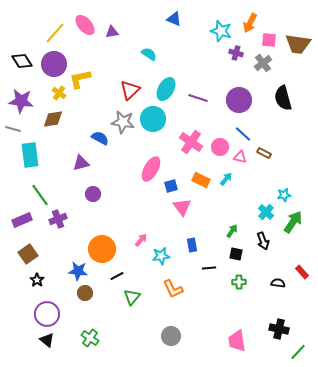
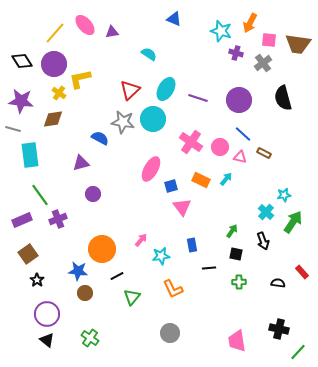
gray circle at (171, 336): moved 1 px left, 3 px up
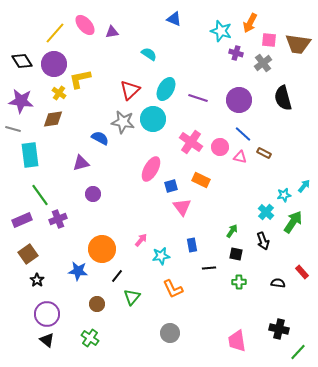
cyan arrow at (226, 179): moved 78 px right, 7 px down
black line at (117, 276): rotated 24 degrees counterclockwise
brown circle at (85, 293): moved 12 px right, 11 px down
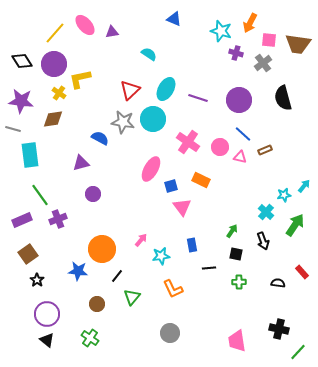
pink cross at (191, 142): moved 3 px left
brown rectangle at (264, 153): moved 1 px right, 3 px up; rotated 48 degrees counterclockwise
green arrow at (293, 222): moved 2 px right, 3 px down
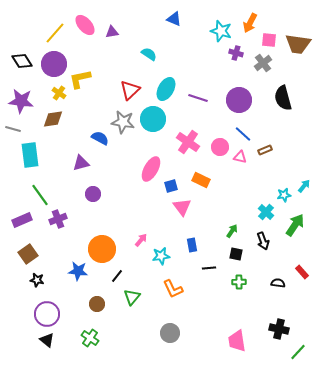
black star at (37, 280): rotated 24 degrees counterclockwise
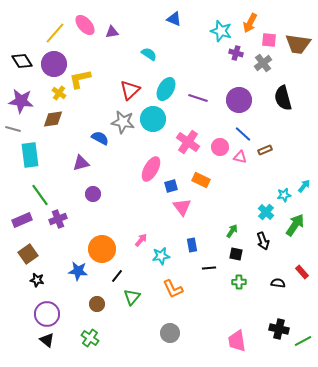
green line at (298, 352): moved 5 px right, 11 px up; rotated 18 degrees clockwise
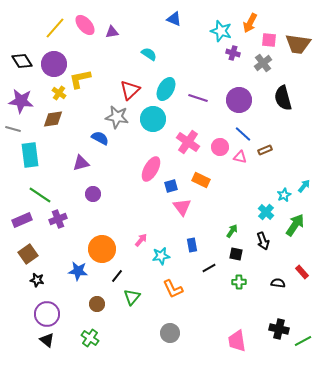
yellow line at (55, 33): moved 5 px up
purple cross at (236, 53): moved 3 px left
gray star at (123, 122): moved 6 px left, 5 px up
green line at (40, 195): rotated 20 degrees counterclockwise
cyan star at (284, 195): rotated 16 degrees counterclockwise
black line at (209, 268): rotated 24 degrees counterclockwise
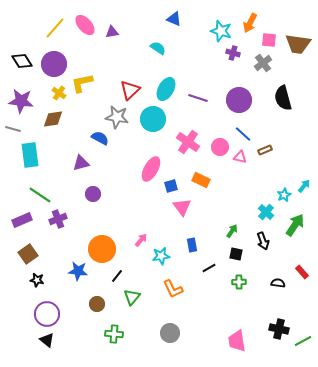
cyan semicircle at (149, 54): moved 9 px right, 6 px up
yellow L-shape at (80, 79): moved 2 px right, 4 px down
green cross at (90, 338): moved 24 px right, 4 px up; rotated 30 degrees counterclockwise
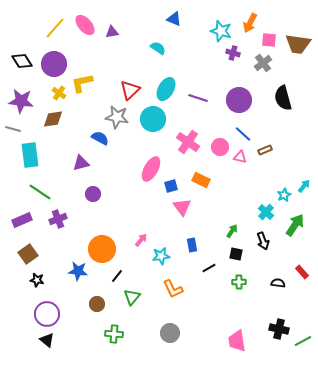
green line at (40, 195): moved 3 px up
